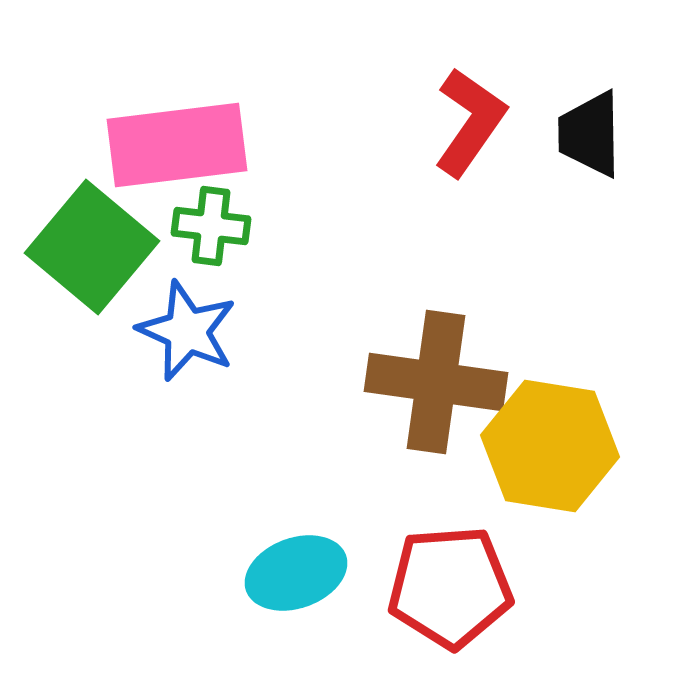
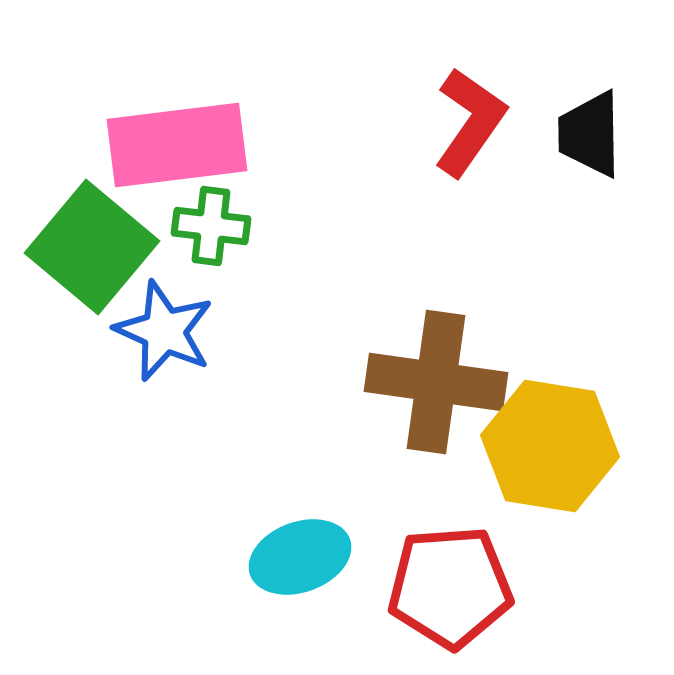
blue star: moved 23 px left
cyan ellipse: moved 4 px right, 16 px up
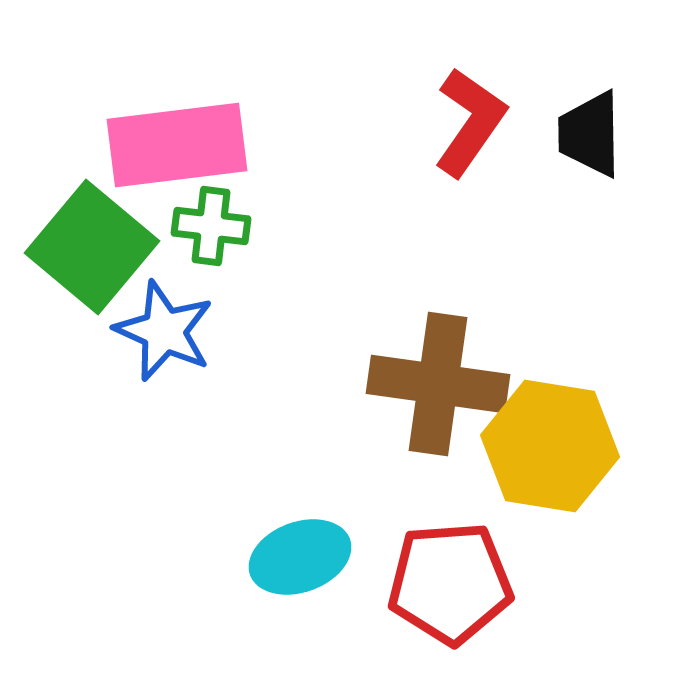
brown cross: moved 2 px right, 2 px down
red pentagon: moved 4 px up
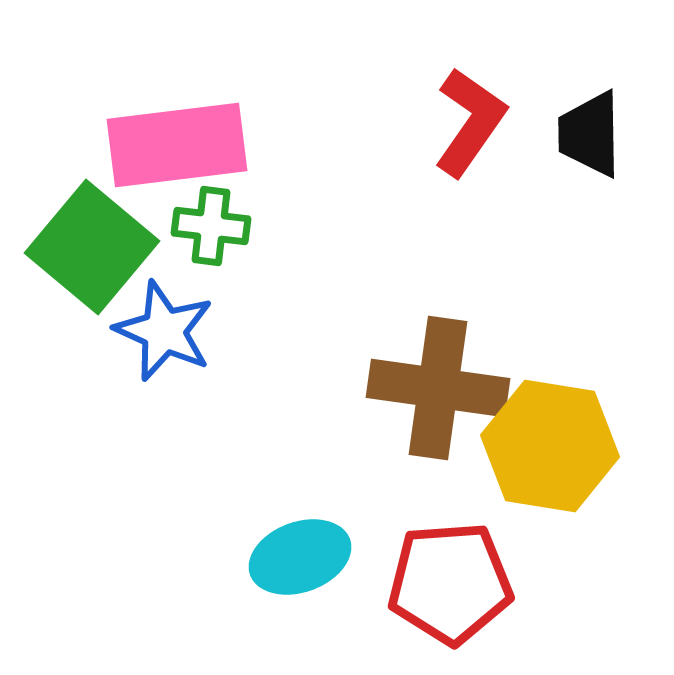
brown cross: moved 4 px down
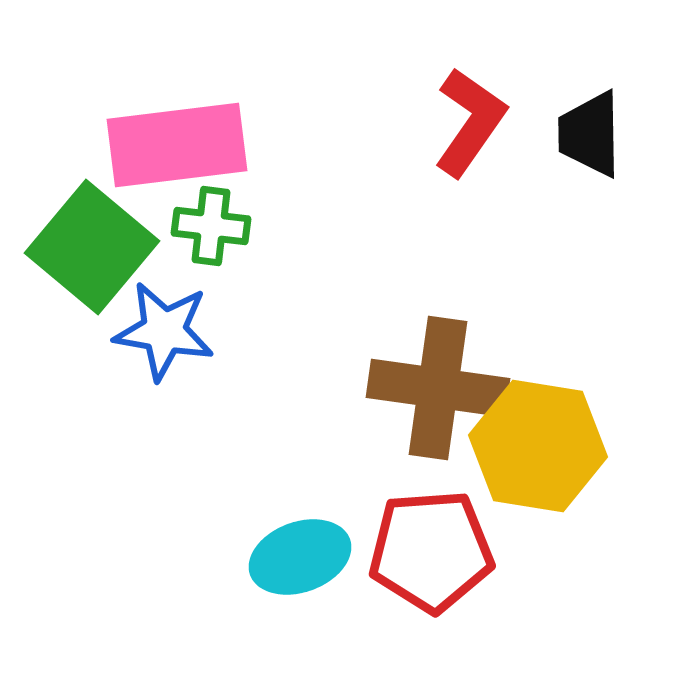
blue star: rotated 14 degrees counterclockwise
yellow hexagon: moved 12 px left
red pentagon: moved 19 px left, 32 px up
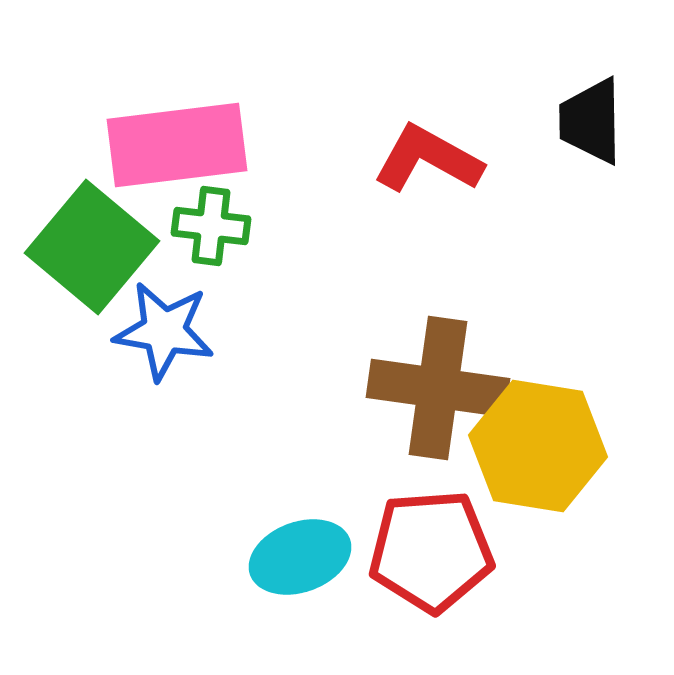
red L-shape: moved 42 px left, 37 px down; rotated 96 degrees counterclockwise
black trapezoid: moved 1 px right, 13 px up
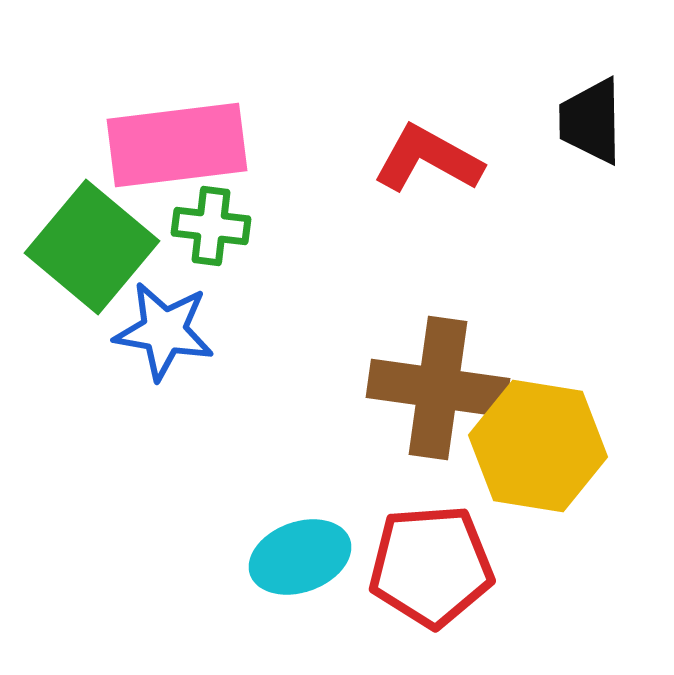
red pentagon: moved 15 px down
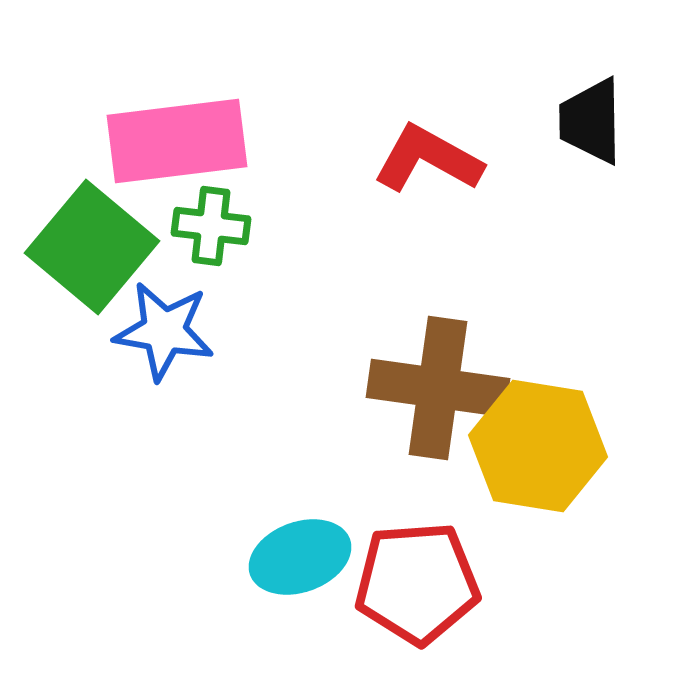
pink rectangle: moved 4 px up
red pentagon: moved 14 px left, 17 px down
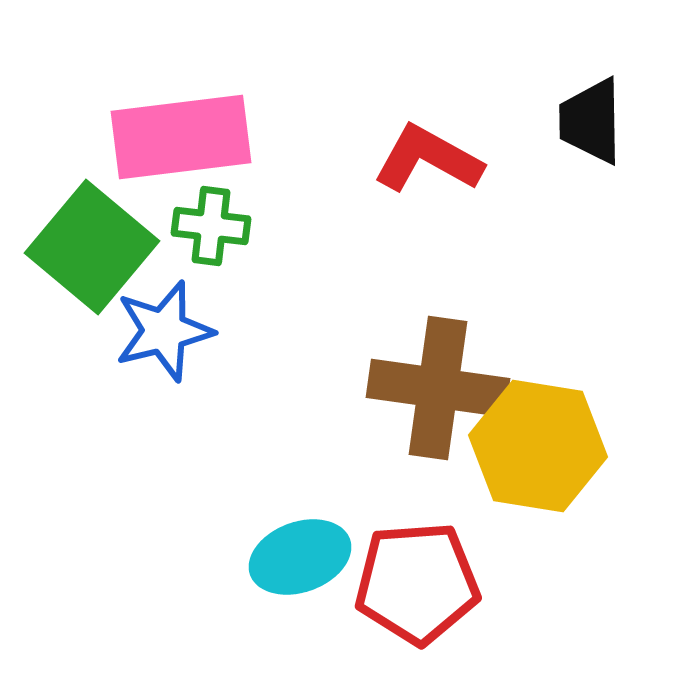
pink rectangle: moved 4 px right, 4 px up
blue star: rotated 24 degrees counterclockwise
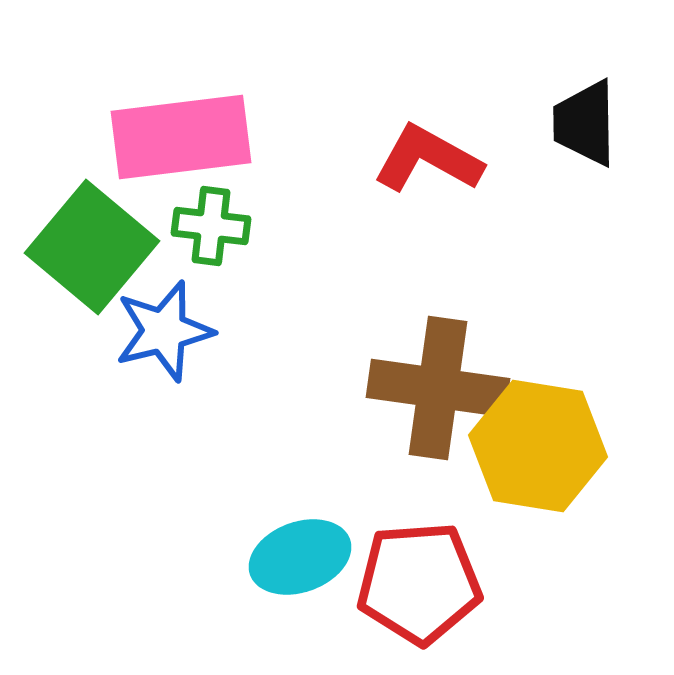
black trapezoid: moved 6 px left, 2 px down
red pentagon: moved 2 px right
